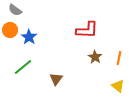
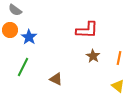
brown star: moved 2 px left, 1 px up
green line: rotated 24 degrees counterclockwise
brown triangle: rotated 40 degrees counterclockwise
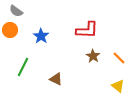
gray semicircle: moved 1 px right, 1 px down
blue star: moved 12 px right, 1 px up
orange line: rotated 56 degrees counterclockwise
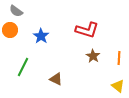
red L-shape: rotated 15 degrees clockwise
orange line: rotated 48 degrees clockwise
